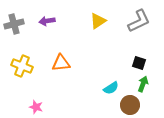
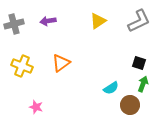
purple arrow: moved 1 px right
orange triangle: rotated 30 degrees counterclockwise
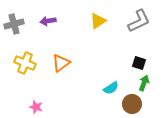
yellow cross: moved 3 px right, 3 px up
green arrow: moved 1 px right, 1 px up
brown circle: moved 2 px right, 1 px up
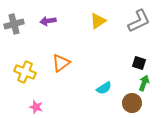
yellow cross: moved 9 px down
cyan semicircle: moved 7 px left
brown circle: moved 1 px up
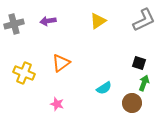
gray L-shape: moved 5 px right, 1 px up
yellow cross: moved 1 px left, 1 px down
pink star: moved 21 px right, 3 px up
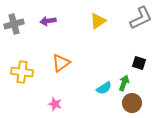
gray L-shape: moved 3 px left, 2 px up
yellow cross: moved 2 px left, 1 px up; rotated 15 degrees counterclockwise
green arrow: moved 20 px left
pink star: moved 2 px left
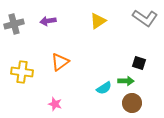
gray L-shape: moved 4 px right; rotated 60 degrees clockwise
orange triangle: moved 1 px left, 1 px up
green arrow: moved 2 px right, 2 px up; rotated 70 degrees clockwise
